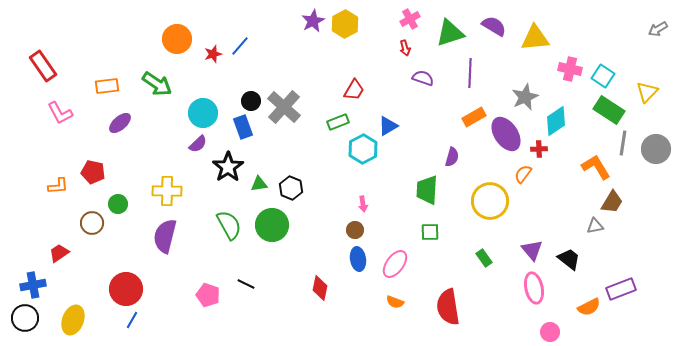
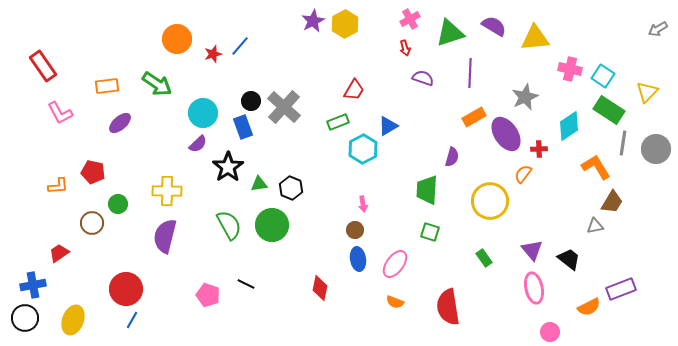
cyan diamond at (556, 121): moved 13 px right, 5 px down
green square at (430, 232): rotated 18 degrees clockwise
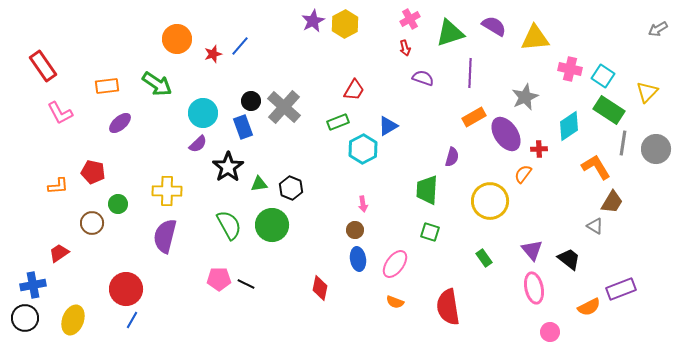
gray triangle at (595, 226): rotated 42 degrees clockwise
pink pentagon at (208, 295): moved 11 px right, 16 px up; rotated 20 degrees counterclockwise
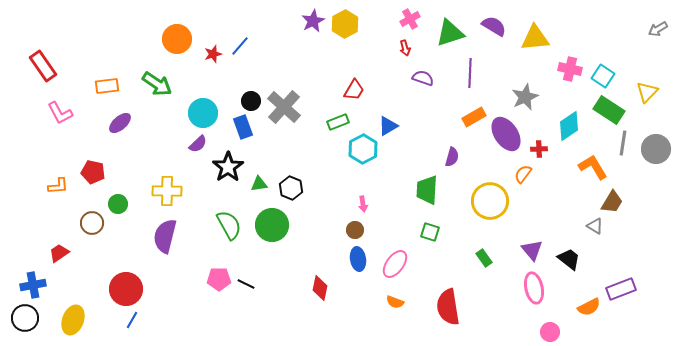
orange L-shape at (596, 167): moved 3 px left
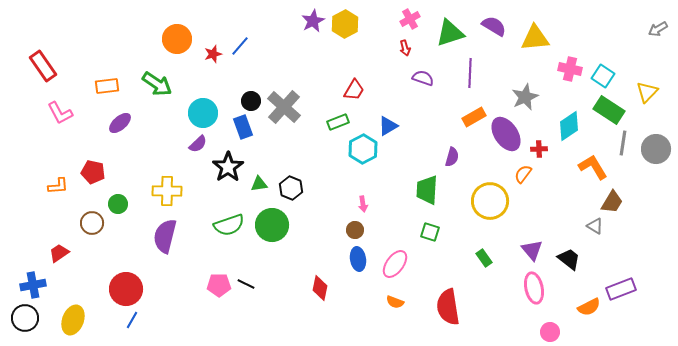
green semicircle at (229, 225): rotated 100 degrees clockwise
pink pentagon at (219, 279): moved 6 px down
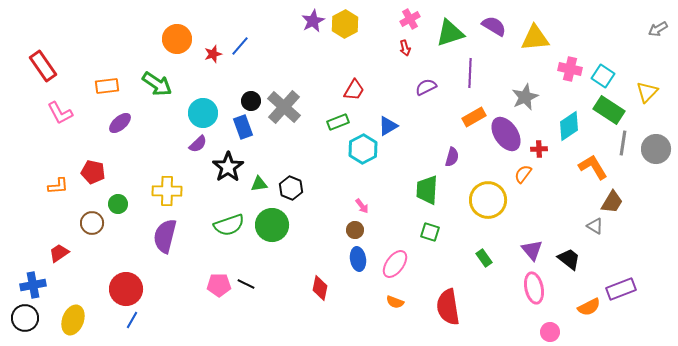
purple semicircle at (423, 78): moved 3 px right, 9 px down; rotated 45 degrees counterclockwise
yellow circle at (490, 201): moved 2 px left, 1 px up
pink arrow at (363, 204): moved 1 px left, 2 px down; rotated 28 degrees counterclockwise
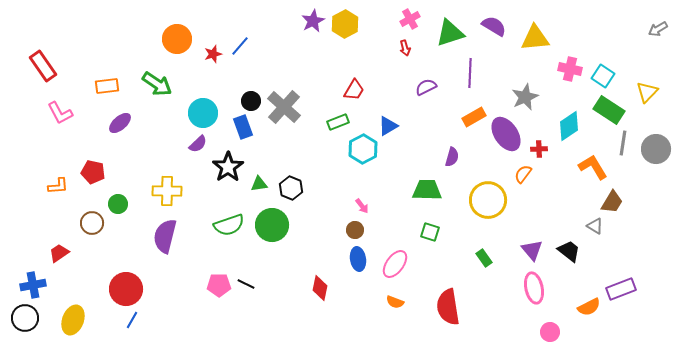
green trapezoid at (427, 190): rotated 88 degrees clockwise
black trapezoid at (569, 259): moved 8 px up
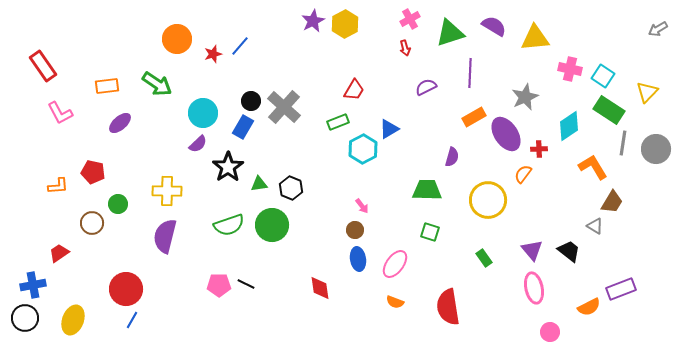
blue triangle at (388, 126): moved 1 px right, 3 px down
blue rectangle at (243, 127): rotated 50 degrees clockwise
red diamond at (320, 288): rotated 20 degrees counterclockwise
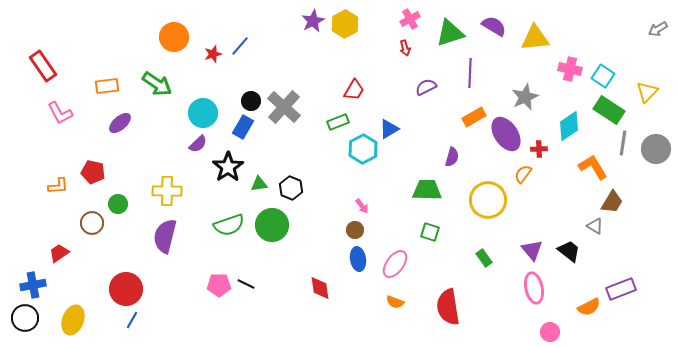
orange circle at (177, 39): moved 3 px left, 2 px up
